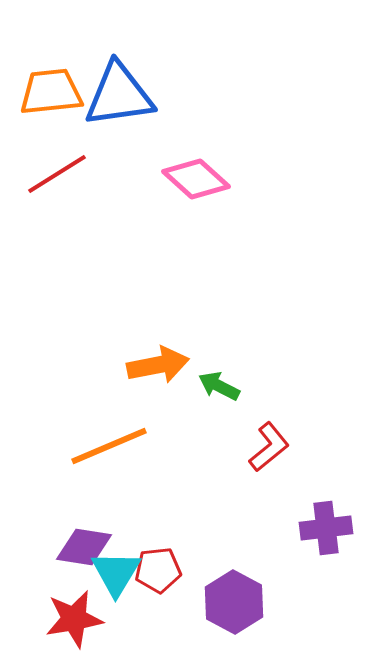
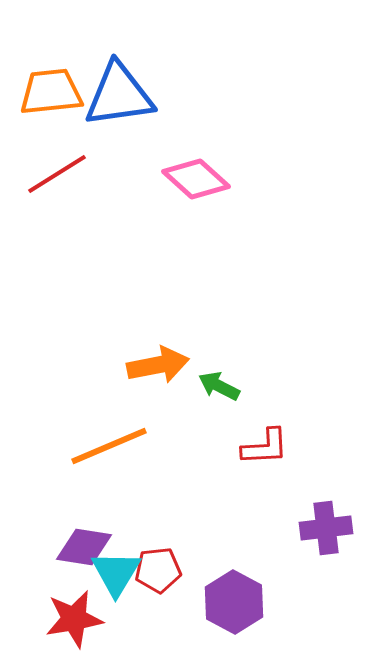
red L-shape: moved 4 px left; rotated 36 degrees clockwise
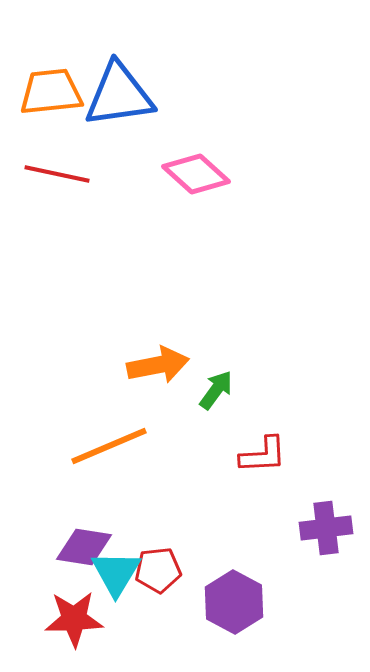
red line: rotated 44 degrees clockwise
pink diamond: moved 5 px up
green arrow: moved 3 px left, 4 px down; rotated 99 degrees clockwise
red L-shape: moved 2 px left, 8 px down
red star: rotated 8 degrees clockwise
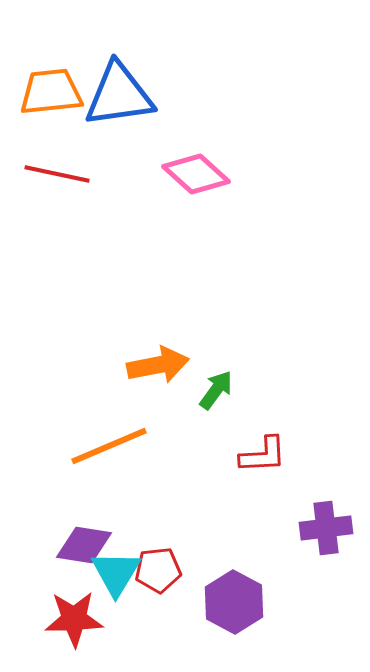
purple diamond: moved 2 px up
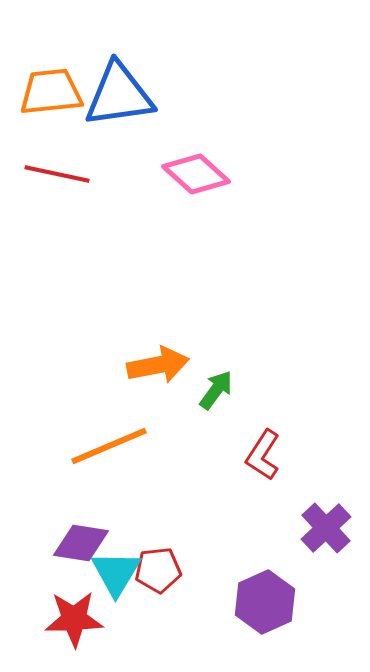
red L-shape: rotated 126 degrees clockwise
purple cross: rotated 36 degrees counterclockwise
purple diamond: moved 3 px left, 2 px up
purple hexagon: moved 31 px right; rotated 8 degrees clockwise
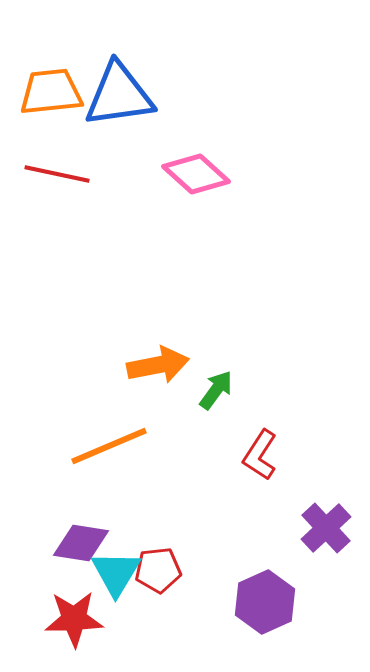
red L-shape: moved 3 px left
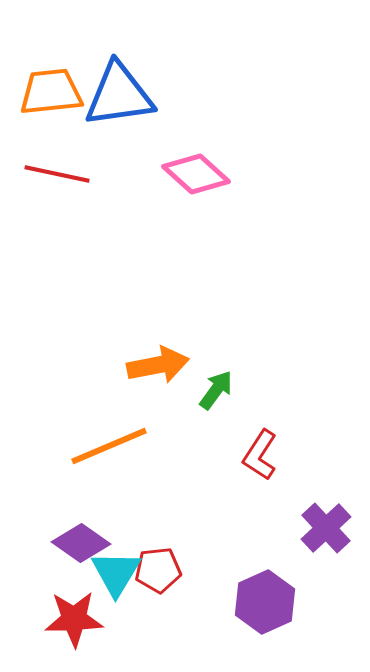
purple diamond: rotated 26 degrees clockwise
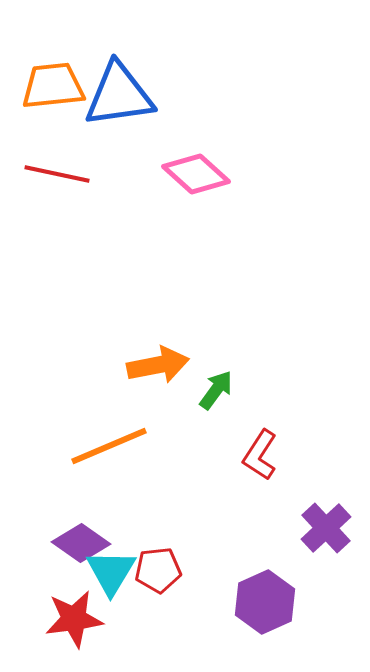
orange trapezoid: moved 2 px right, 6 px up
cyan triangle: moved 5 px left, 1 px up
red star: rotated 6 degrees counterclockwise
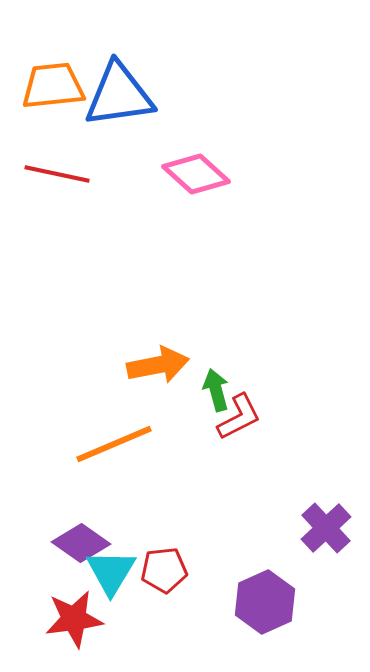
green arrow: rotated 51 degrees counterclockwise
orange line: moved 5 px right, 2 px up
red L-shape: moved 21 px left, 38 px up; rotated 150 degrees counterclockwise
red pentagon: moved 6 px right
